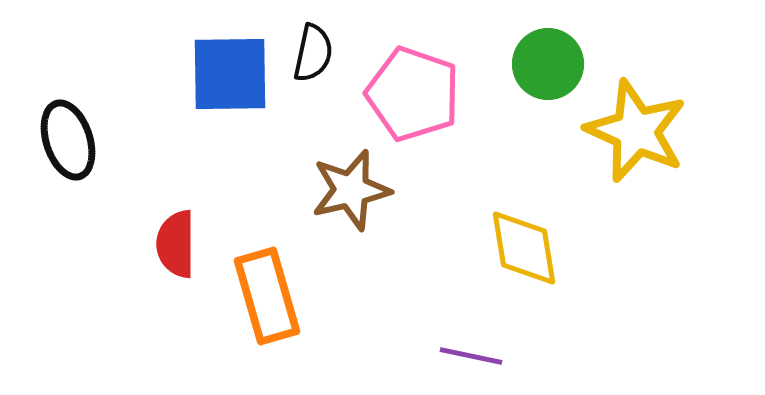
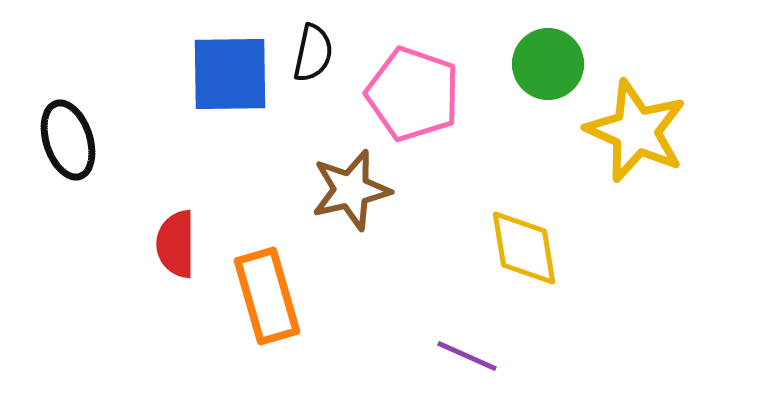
purple line: moved 4 px left; rotated 12 degrees clockwise
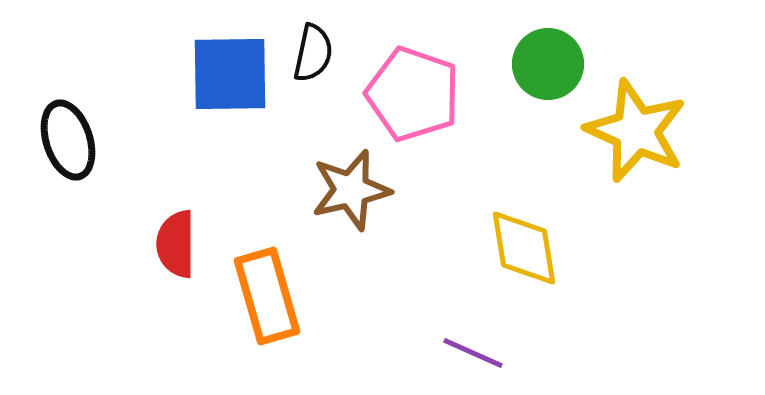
purple line: moved 6 px right, 3 px up
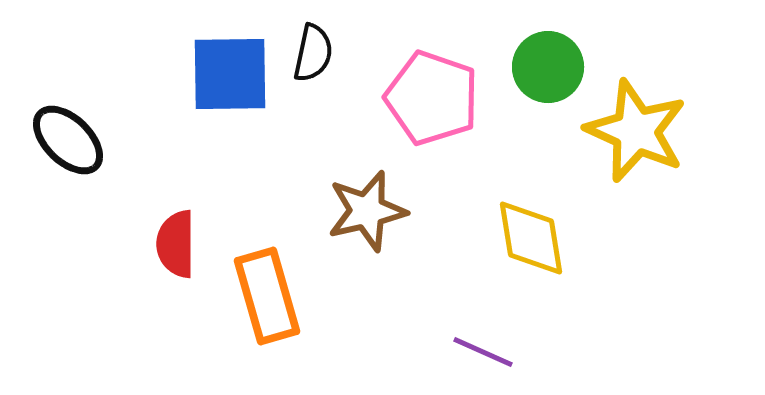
green circle: moved 3 px down
pink pentagon: moved 19 px right, 4 px down
black ellipse: rotated 28 degrees counterclockwise
brown star: moved 16 px right, 21 px down
yellow diamond: moved 7 px right, 10 px up
purple line: moved 10 px right, 1 px up
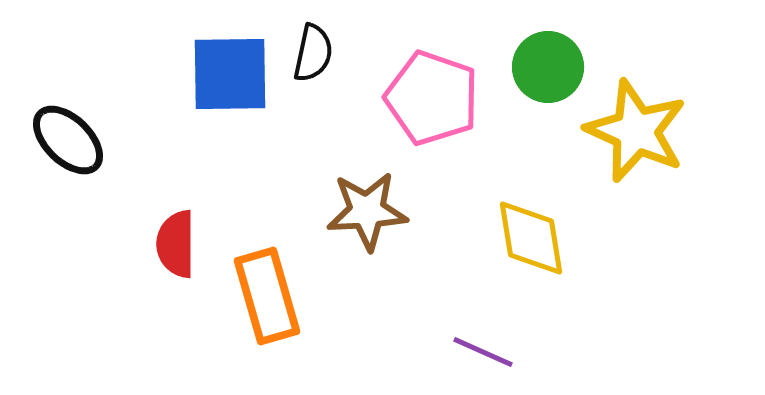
brown star: rotated 10 degrees clockwise
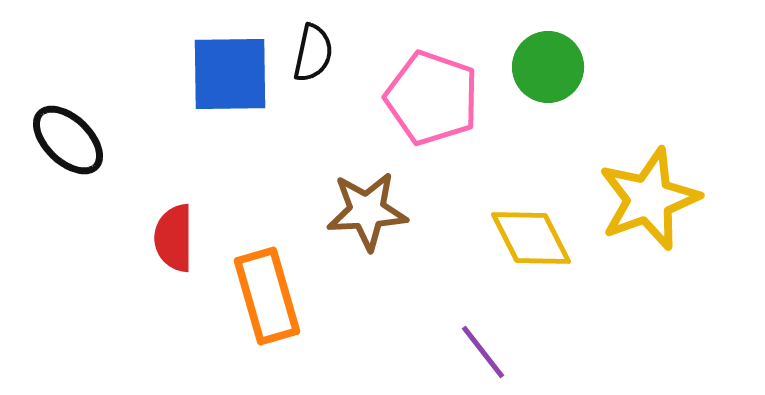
yellow star: moved 13 px right, 68 px down; rotated 28 degrees clockwise
yellow diamond: rotated 18 degrees counterclockwise
red semicircle: moved 2 px left, 6 px up
purple line: rotated 28 degrees clockwise
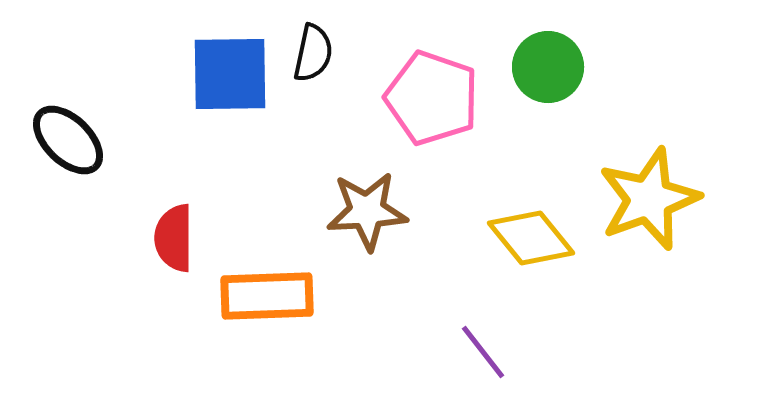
yellow diamond: rotated 12 degrees counterclockwise
orange rectangle: rotated 76 degrees counterclockwise
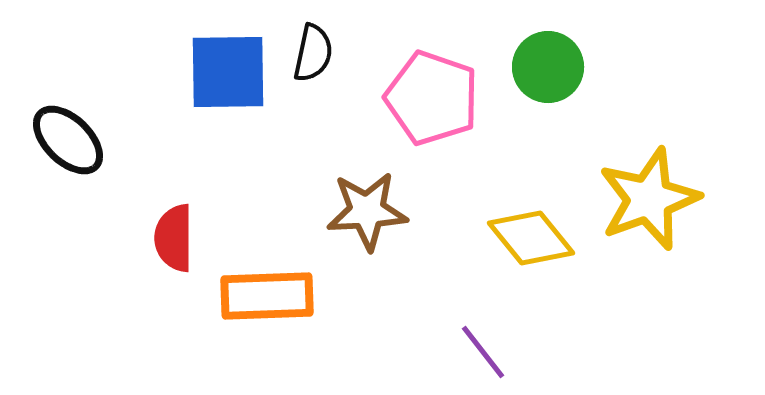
blue square: moved 2 px left, 2 px up
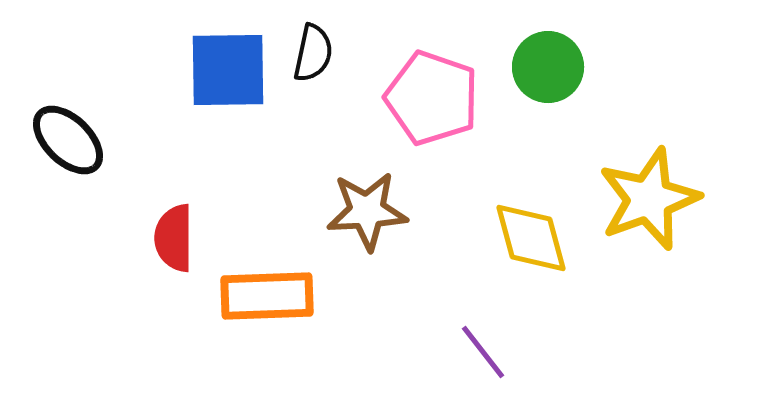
blue square: moved 2 px up
yellow diamond: rotated 24 degrees clockwise
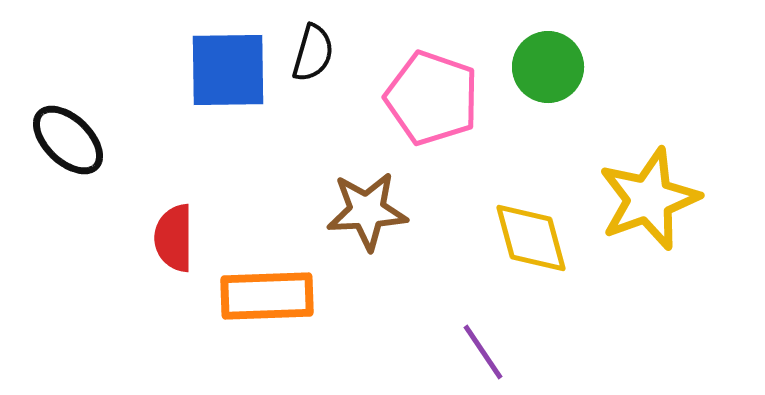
black semicircle: rotated 4 degrees clockwise
purple line: rotated 4 degrees clockwise
